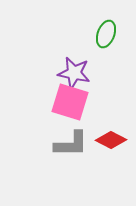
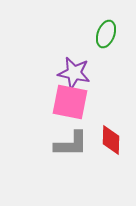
pink square: rotated 6 degrees counterclockwise
red diamond: rotated 64 degrees clockwise
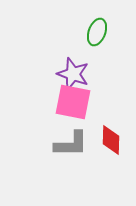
green ellipse: moved 9 px left, 2 px up
purple star: moved 1 px left, 1 px down; rotated 8 degrees clockwise
pink square: moved 3 px right
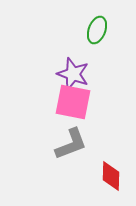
green ellipse: moved 2 px up
red diamond: moved 36 px down
gray L-shape: rotated 21 degrees counterclockwise
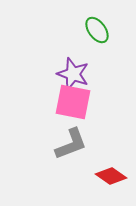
green ellipse: rotated 56 degrees counterclockwise
red diamond: rotated 56 degrees counterclockwise
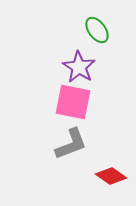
purple star: moved 6 px right, 7 px up; rotated 12 degrees clockwise
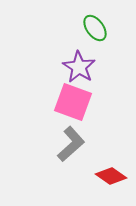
green ellipse: moved 2 px left, 2 px up
pink square: rotated 9 degrees clockwise
gray L-shape: rotated 21 degrees counterclockwise
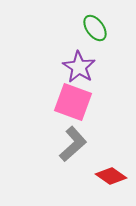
gray L-shape: moved 2 px right
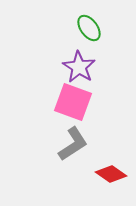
green ellipse: moved 6 px left
gray L-shape: rotated 9 degrees clockwise
red diamond: moved 2 px up
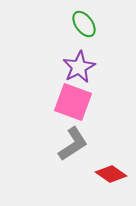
green ellipse: moved 5 px left, 4 px up
purple star: rotated 12 degrees clockwise
